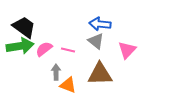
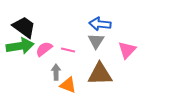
gray triangle: rotated 24 degrees clockwise
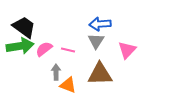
blue arrow: rotated 10 degrees counterclockwise
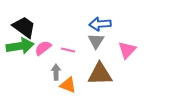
pink semicircle: moved 1 px left, 1 px up
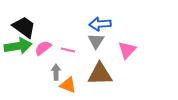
green arrow: moved 2 px left
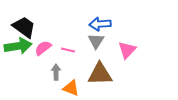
orange triangle: moved 3 px right, 3 px down
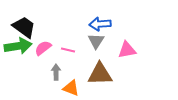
pink triangle: rotated 36 degrees clockwise
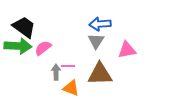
green arrow: rotated 12 degrees clockwise
pink line: moved 16 px down; rotated 16 degrees counterclockwise
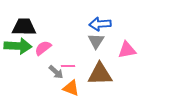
black trapezoid: rotated 35 degrees counterclockwise
gray arrow: rotated 133 degrees clockwise
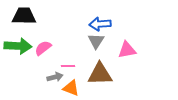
black trapezoid: moved 11 px up
gray arrow: moved 1 px left, 5 px down; rotated 56 degrees counterclockwise
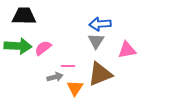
brown triangle: rotated 20 degrees counterclockwise
orange triangle: moved 4 px right; rotated 42 degrees clockwise
